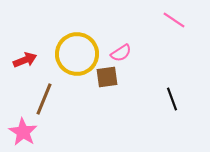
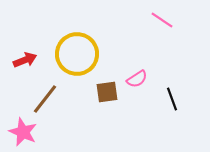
pink line: moved 12 px left
pink semicircle: moved 16 px right, 26 px down
brown square: moved 15 px down
brown line: moved 1 px right; rotated 16 degrees clockwise
pink star: rotated 8 degrees counterclockwise
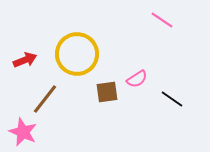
black line: rotated 35 degrees counterclockwise
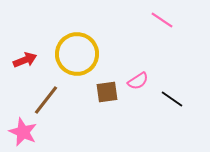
pink semicircle: moved 1 px right, 2 px down
brown line: moved 1 px right, 1 px down
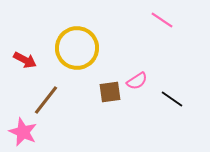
yellow circle: moved 6 px up
red arrow: rotated 50 degrees clockwise
pink semicircle: moved 1 px left
brown square: moved 3 px right
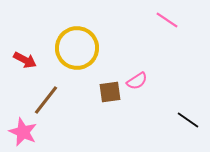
pink line: moved 5 px right
black line: moved 16 px right, 21 px down
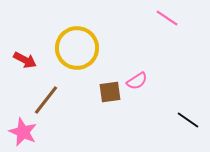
pink line: moved 2 px up
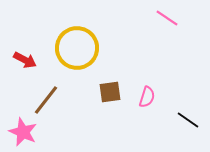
pink semicircle: moved 10 px right, 16 px down; rotated 40 degrees counterclockwise
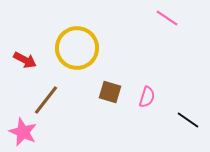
brown square: rotated 25 degrees clockwise
